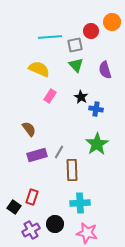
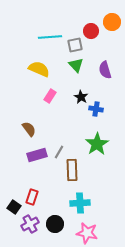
purple cross: moved 1 px left, 6 px up
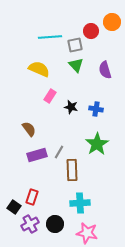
black star: moved 10 px left, 10 px down; rotated 16 degrees counterclockwise
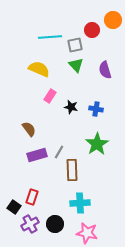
orange circle: moved 1 px right, 2 px up
red circle: moved 1 px right, 1 px up
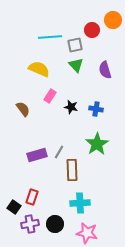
brown semicircle: moved 6 px left, 20 px up
purple cross: rotated 18 degrees clockwise
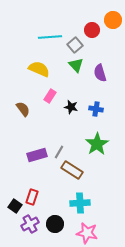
gray square: rotated 28 degrees counterclockwise
purple semicircle: moved 5 px left, 3 px down
brown rectangle: rotated 55 degrees counterclockwise
black square: moved 1 px right, 1 px up
purple cross: rotated 18 degrees counterclockwise
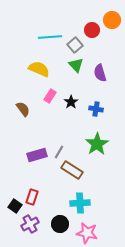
orange circle: moved 1 px left
black star: moved 5 px up; rotated 24 degrees clockwise
black circle: moved 5 px right
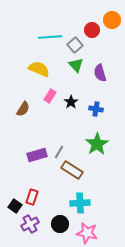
brown semicircle: rotated 70 degrees clockwise
